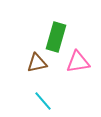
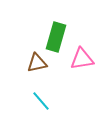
pink triangle: moved 4 px right, 3 px up
cyan line: moved 2 px left
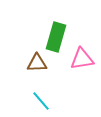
brown triangle: rotated 10 degrees clockwise
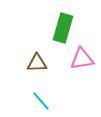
green rectangle: moved 7 px right, 9 px up
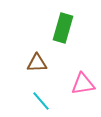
pink triangle: moved 1 px right, 25 px down
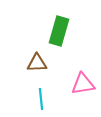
green rectangle: moved 4 px left, 3 px down
cyan line: moved 2 px up; rotated 35 degrees clockwise
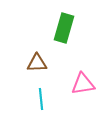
green rectangle: moved 5 px right, 3 px up
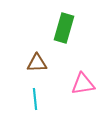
cyan line: moved 6 px left
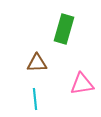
green rectangle: moved 1 px down
pink triangle: moved 1 px left
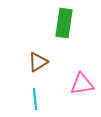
green rectangle: moved 6 px up; rotated 8 degrees counterclockwise
brown triangle: moved 1 px right, 1 px up; rotated 30 degrees counterclockwise
